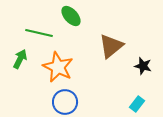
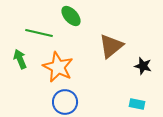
green arrow: rotated 48 degrees counterclockwise
cyan rectangle: rotated 63 degrees clockwise
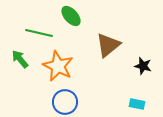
brown triangle: moved 3 px left, 1 px up
green arrow: rotated 18 degrees counterclockwise
orange star: moved 1 px up
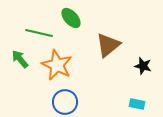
green ellipse: moved 2 px down
orange star: moved 1 px left, 1 px up
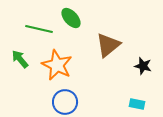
green line: moved 4 px up
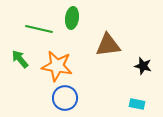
green ellipse: moved 1 px right; rotated 50 degrees clockwise
brown triangle: rotated 32 degrees clockwise
orange star: moved 1 px down; rotated 16 degrees counterclockwise
blue circle: moved 4 px up
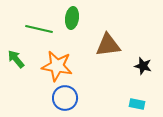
green arrow: moved 4 px left
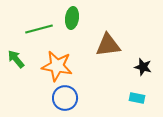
green line: rotated 28 degrees counterclockwise
black star: moved 1 px down
cyan rectangle: moved 6 px up
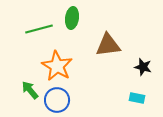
green arrow: moved 14 px right, 31 px down
orange star: rotated 20 degrees clockwise
blue circle: moved 8 px left, 2 px down
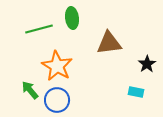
green ellipse: rotated 15 degrees counterclockwise
brown triangle: moved 1 px right, 2 px up
black star: moved 4 px right, 3 px up; rotated 24 degrees clockwise
cyan rectangle: moved 1 px left, 6 px up
